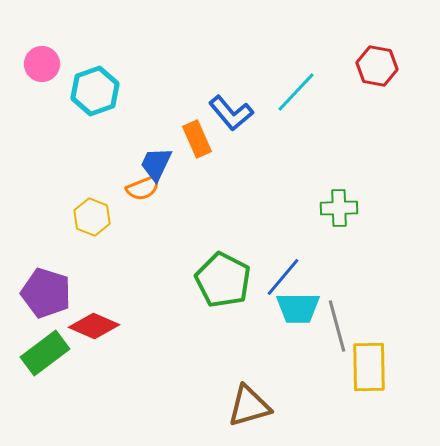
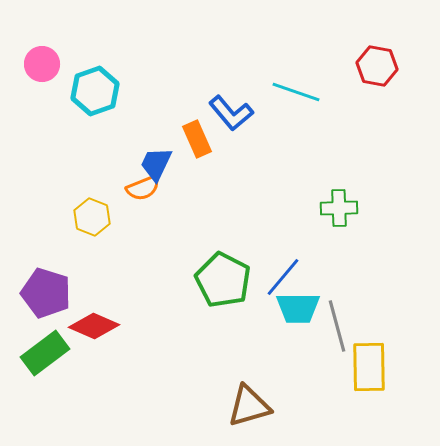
cyan line: rotated 66 degrees clockwise
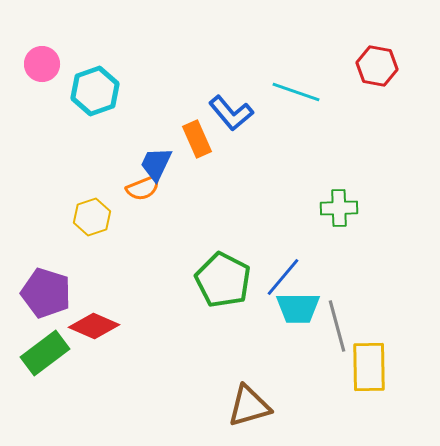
yellow hexagon: rotated 21 degrees clockwise
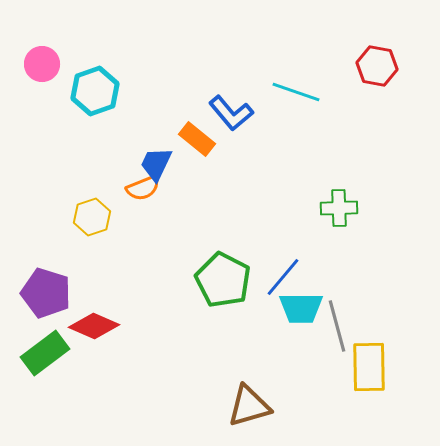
orange rectangle: rotated 27 degrees counterclockwise
cyan trapezoid: moved 3 px right
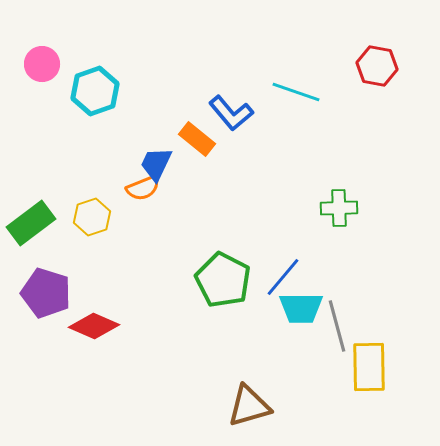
green rectangle: moved 14 px left, 130 px up
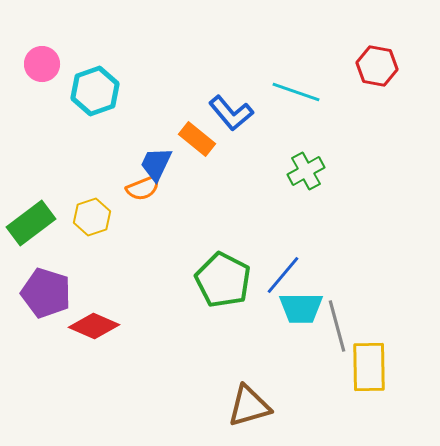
green cross: moved 33 px left, 37 px up; rotated 27 degrees counterclockwise
blue line: moved 2 px up
